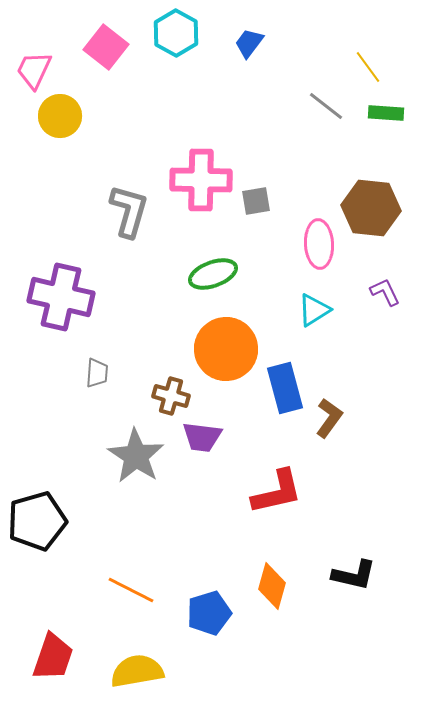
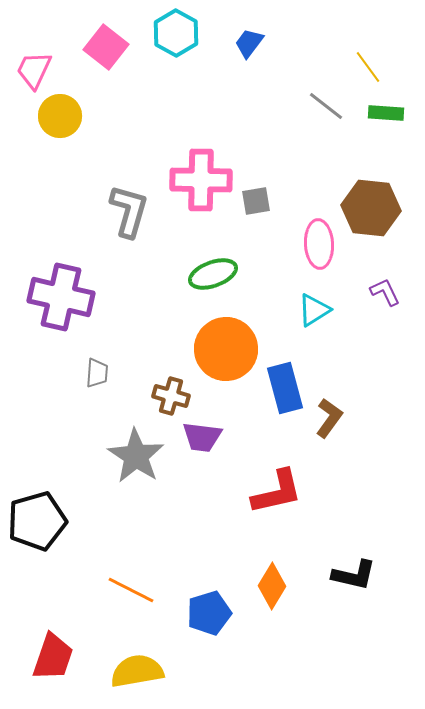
orange diamond: rotated 15 degrees clockwise
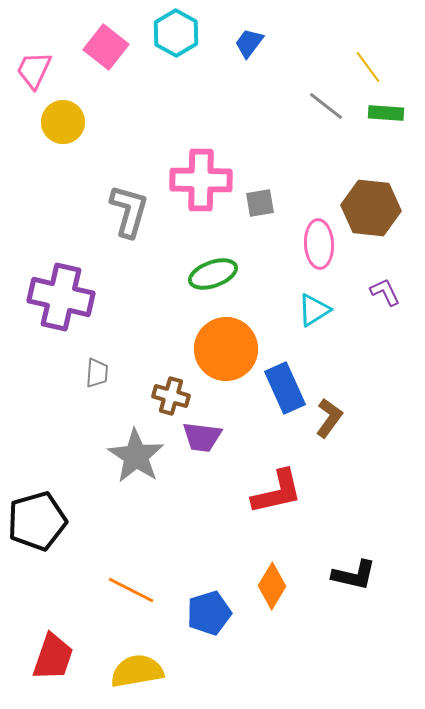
yellow circle: moved 3 px right, 6 px down
gray square: moved 4 px right, 2 px down
blue rectangle: rotated 9 degrees counterclockwise
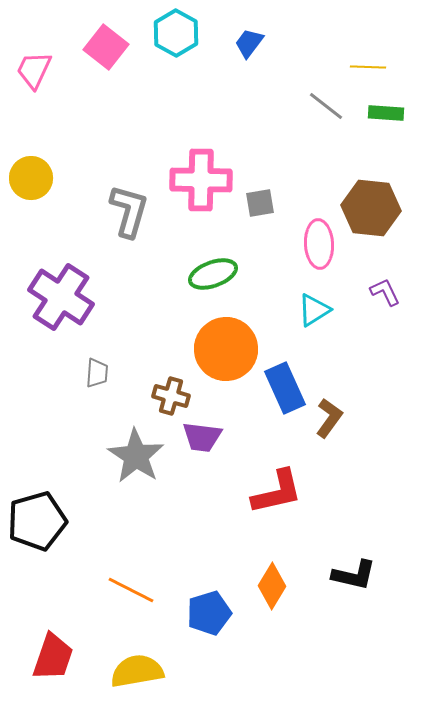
yellow line: rotated 52 degrees counterclockwise
yellow circle: moved 32 px left, 56 px down
purple cross: rotated 20 degrees clockwise
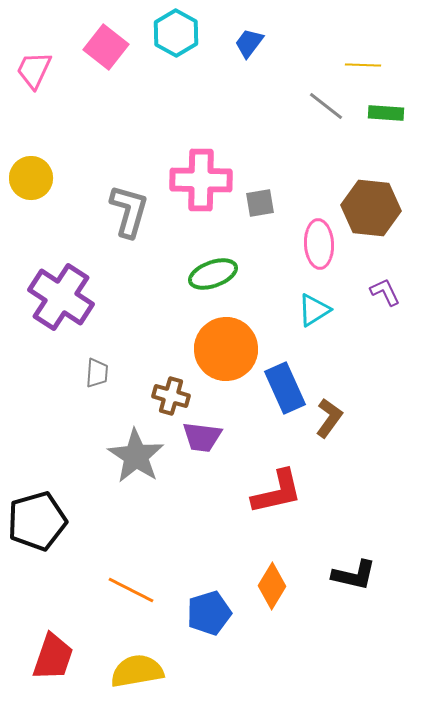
yellow line: moved 5 px left, 2 px up
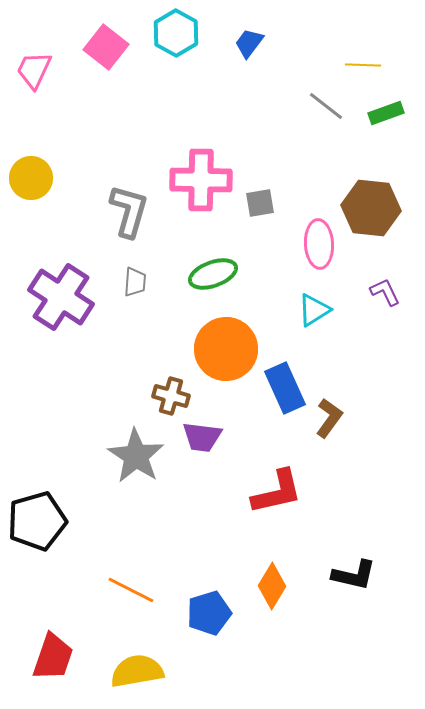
green rectangle: rotated 24 degrees counterclockwise
gray trapezoid: moved 38 px right, 91 px up
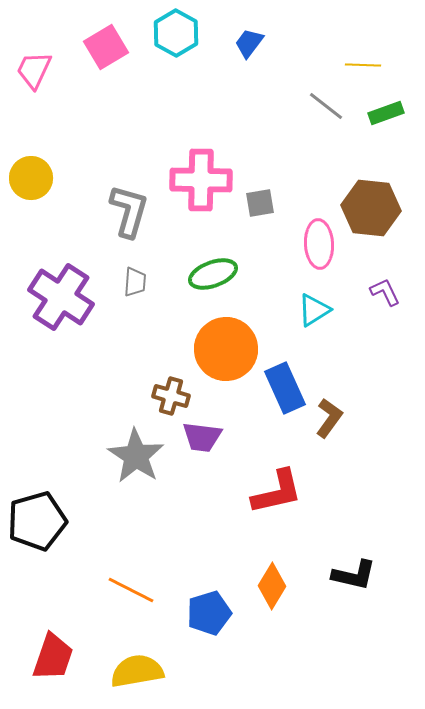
pink square: rotated 21 degrees clockwise
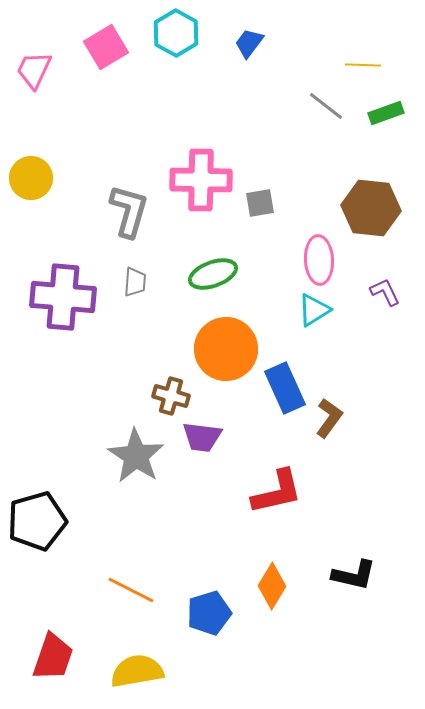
pink ellipse: moved 16 px down
purple cross: moved 2 px right; rotated 28 degrees counterclockwise
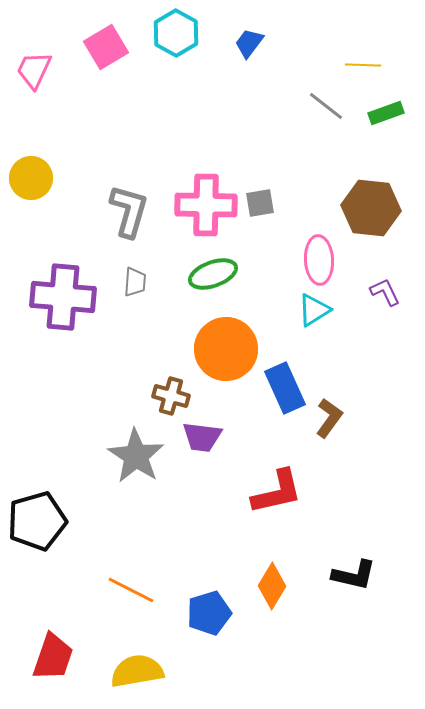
pink cross: moved 5 px right, 25 px down
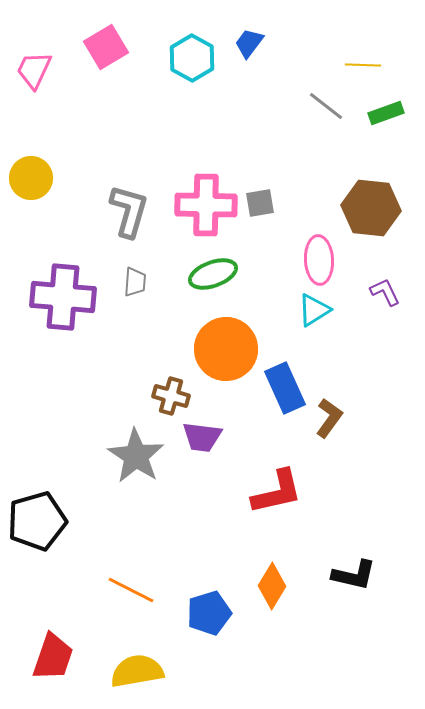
cyan hexagon: moved 16 px right, 25 px down
